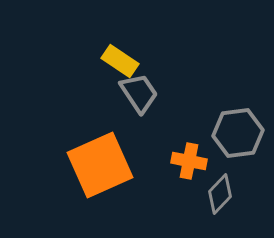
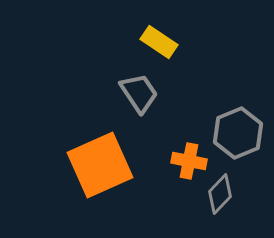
yellow rectangle: moved 39 px right, 19 px up
gray hexagon: rotated 15 degrees counterclockwise
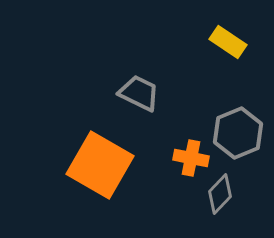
yellow rectangle: moved 69 px right
gray trapezoid: rotated 30 degrees counterclockwise
orange cross: moved 2 px right, 3 px up
orange square: rotated 36 degrees counterclockwise
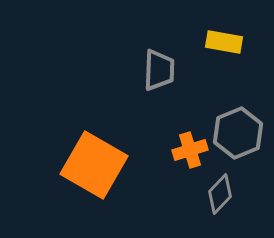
yellow rectangle: moved 4 px left; rotated 24 degrees counterclockwise
gray trapezoid: moved 20 px right, 23 px up; rotated 66 degrees clockwise
orange cross: moved 1 px left, 8 px up; rotated 28 degrees counterclockwise
orange square: moved 6 px left
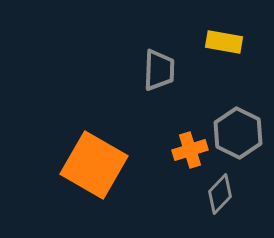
gray hexagon: rotated 12 degrees counterclockwise
